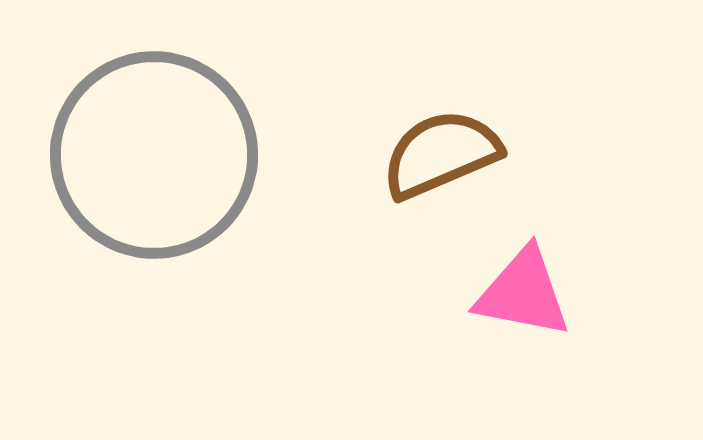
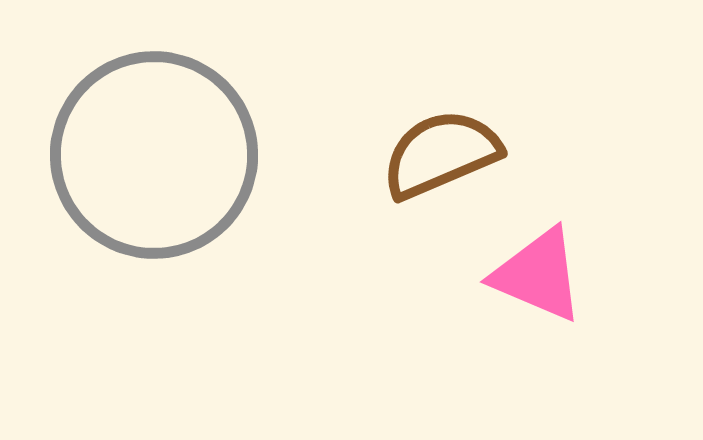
pink triangle: moved 15 px right, 18 px up; rotated 12 degrees clockwise
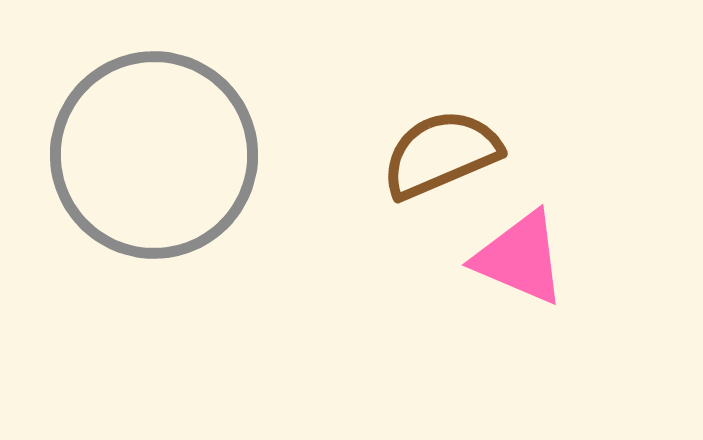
pink triangle: moved 18 px left, 17 px up
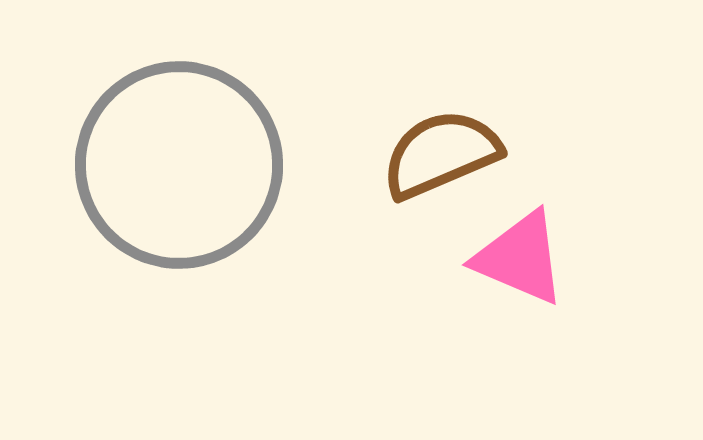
gray circle: moved 25 px right, 10 px down
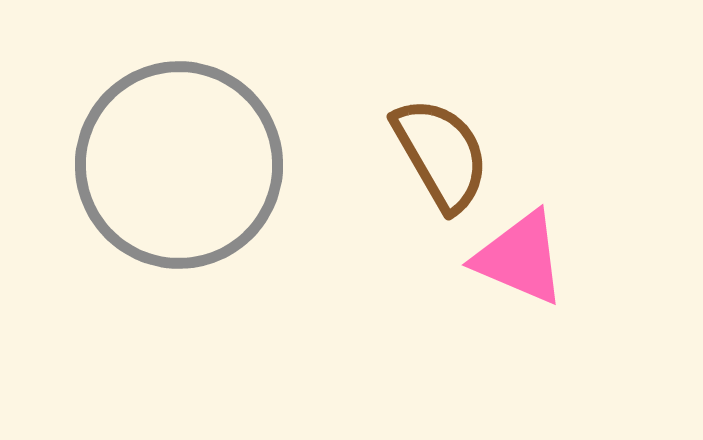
brown semicircle: rotated 83 degrees clockwise
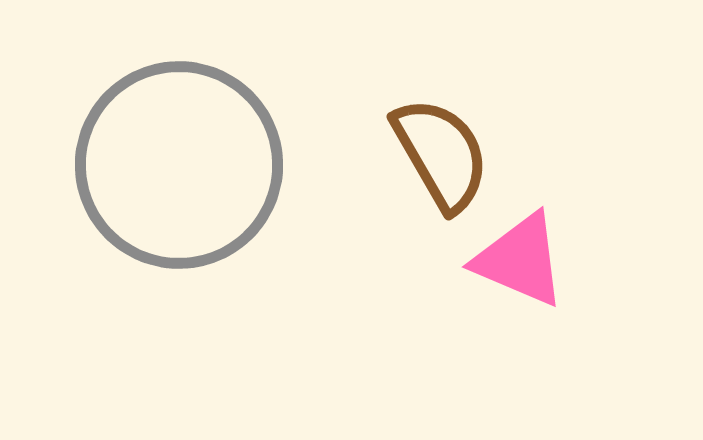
pink triangle: moved 2 px down
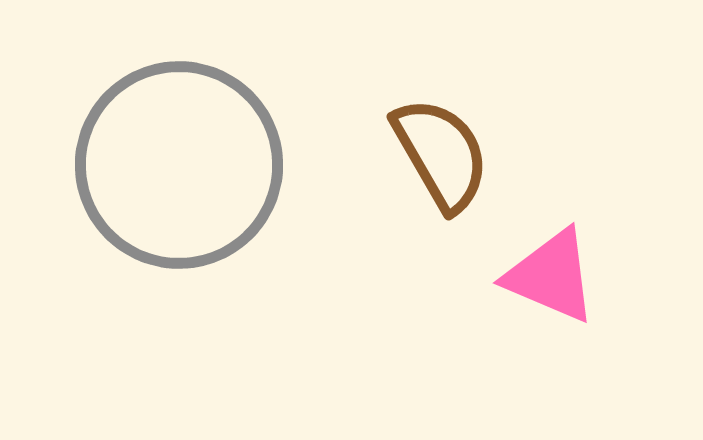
pink triangle: moved 31 px right, 16 px down
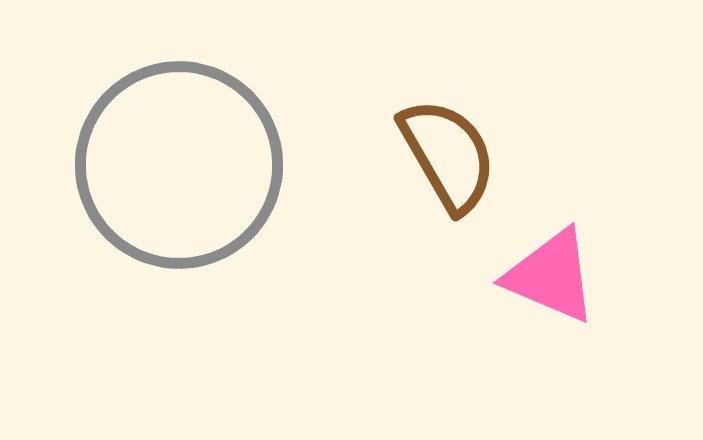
brown semicircle: moved 7 px right, 1 px down
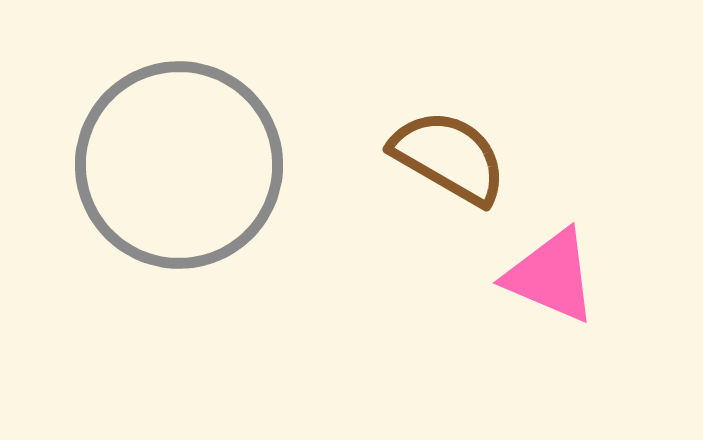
brown semicircle: moved 1 px right, 2 px down; rotated 30 degrees counterclockwise
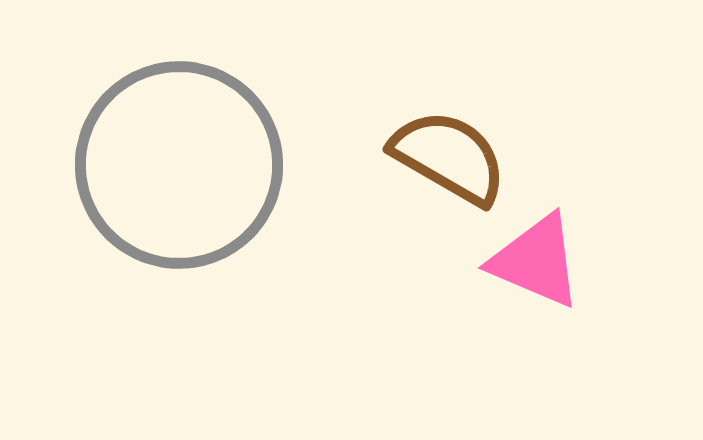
pink triangle: moved 15 px left, 15 px up
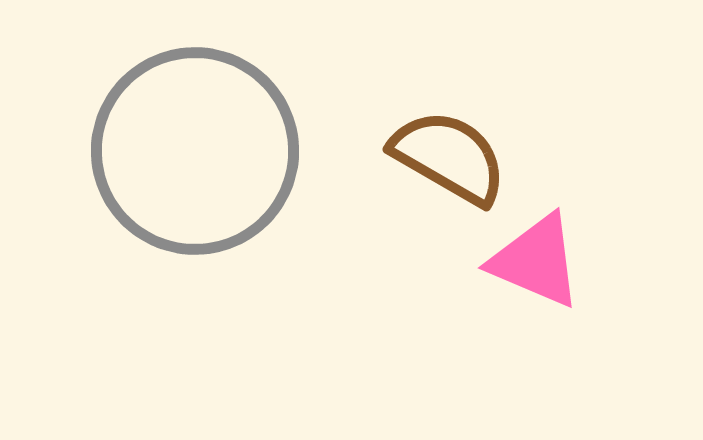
gray circle: moved 16 px right, 14 px up
